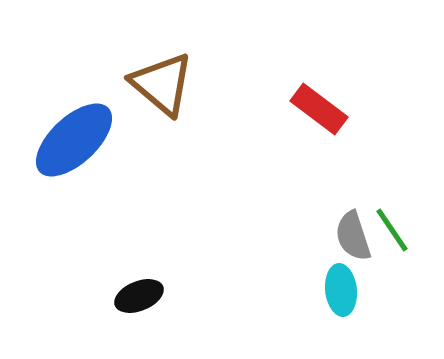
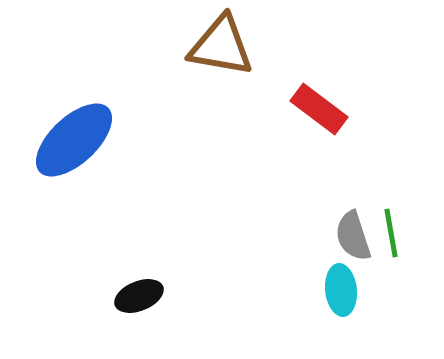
brown triangle: moved 59 px right, 38 px up; rotated 30 degrees counterclockwise
green line: moved 1 px left, 3 px down; rotated 24 degrees clockwise
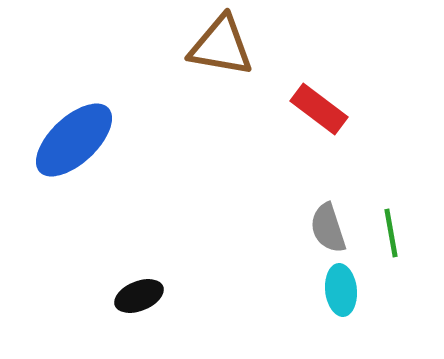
gray semicircle: moved 25 px left, 8 px up
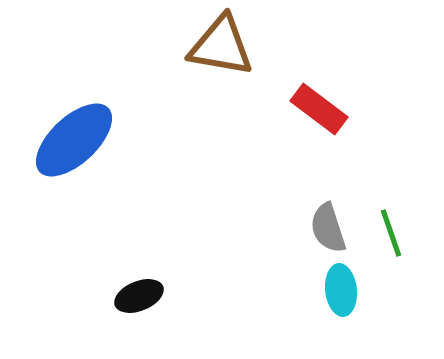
green line: rotated 9 degrees counterclockwise
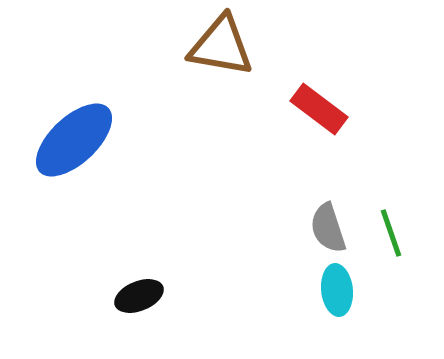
cyan ellipse: moved 4 px left
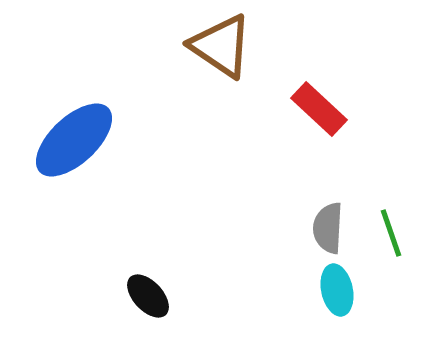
brown triangle: rotated 24 degrees clockwise
red rectangle: rotated 6 degrees clockwise
gray semicircle: rotated 21 degrees clockwise
cyan ellipse: rotated 6 degrees counterclockwise
black ellipse: moved 9 px right; rotated 69 degrees clockwise
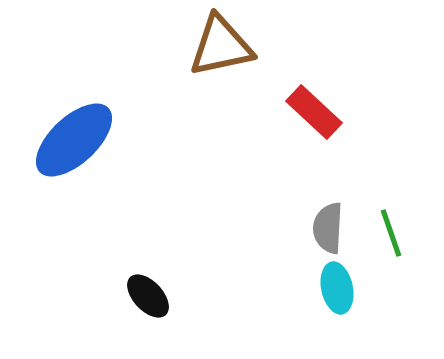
brown triangle: rotated 46 degrees counterclockwise
red rectangle: moved 5 px left, 3 px down
cyan ellipse: moved 2 px up
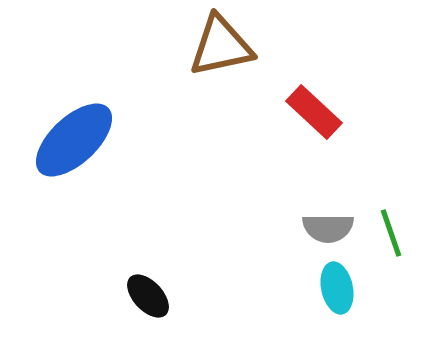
gray semicircle: rotated 93 degrees counterclockwise
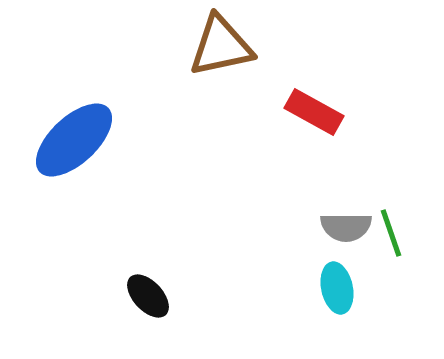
red rectangle: rotated 14 degrees counterclockwise
gray semicircle: moved 18 px right, 1 px up
